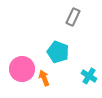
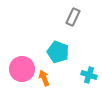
cyan cross: moved 1 px up; rotated 14 degrees counterclockwise
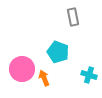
gray rectangle: rotated 36 degrees counterclockwise
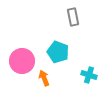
pink circle: moved 8 px up
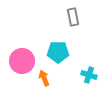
cyan pentagon: rotated 20 degrees counterclockwise
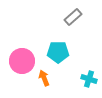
gray rectangle: rotated 60 degrees clockwise
cyan cross: moved 4 px down
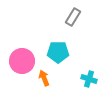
gray rectangle: rotated 18 degrees counterclockwise
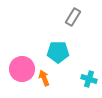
pink circle: moved 8 px down
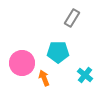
gray rectangle: moved 1 px left, 1 px down
pink circle: moved 6 px up
cyan cross: moved 4 px left, 4 px up; rotated 21 degrees clockwise
